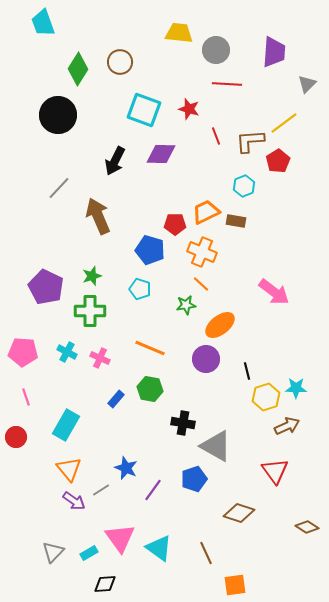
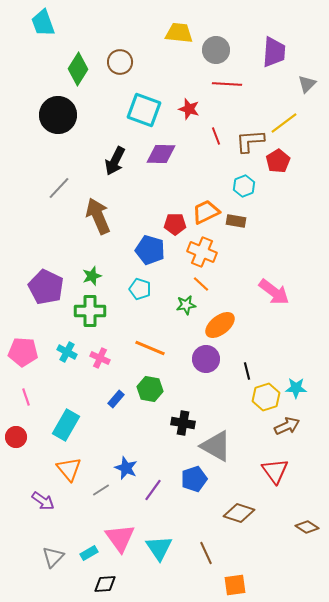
purple arrow at (74, 501): moved 31 px left
cyan triangle at (159, 548): rotated 20 degrees clockwise
gray triangle at (53, 552): moved 5 px down
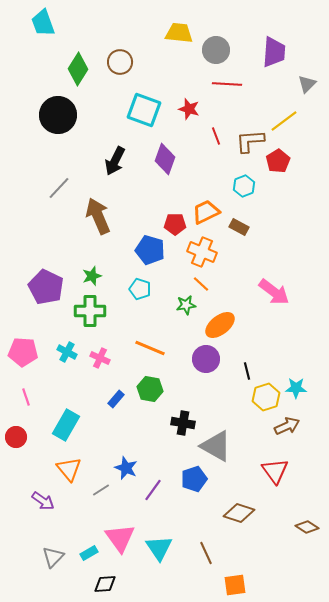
yellow line at (284, 123): moved 2 px up
purple diamond at (161, 154): moved 4 px right, 5 px down; rotated 72 degrees counterclockwise
brown rectangle at (236, 221): moved 3 px right, 6 px down; rotated 18 degrees clockwise
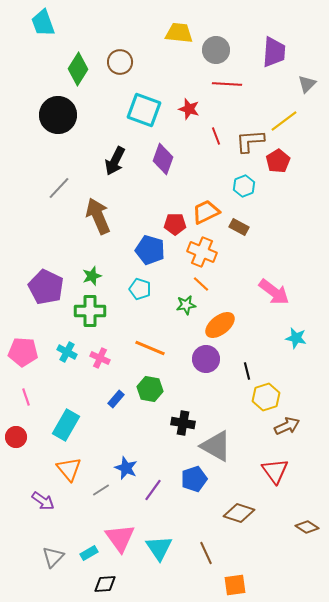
purple diamond at (165, 159): moved 2 px left
cyan star at (296, 388): moved 50 px up; rotated 10 degrees clockwise
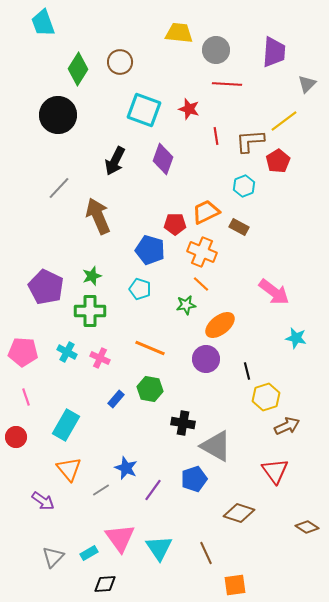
red line at (216, 136): rotated 12 degrees clockwise
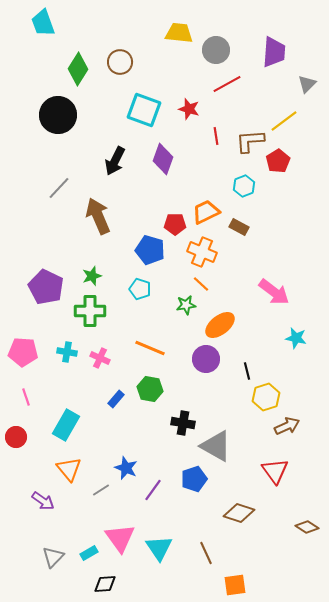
red line at (227, 84): rotated 32 degrees counterclockwise
cyan cross at (67, 352): rotated 18 degrees counterclockwise
